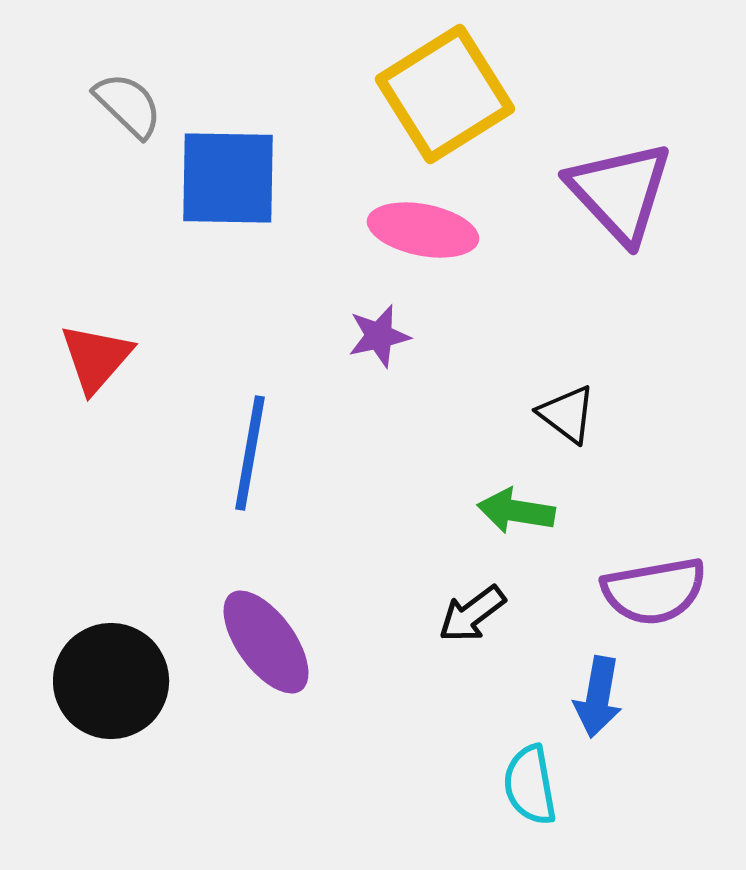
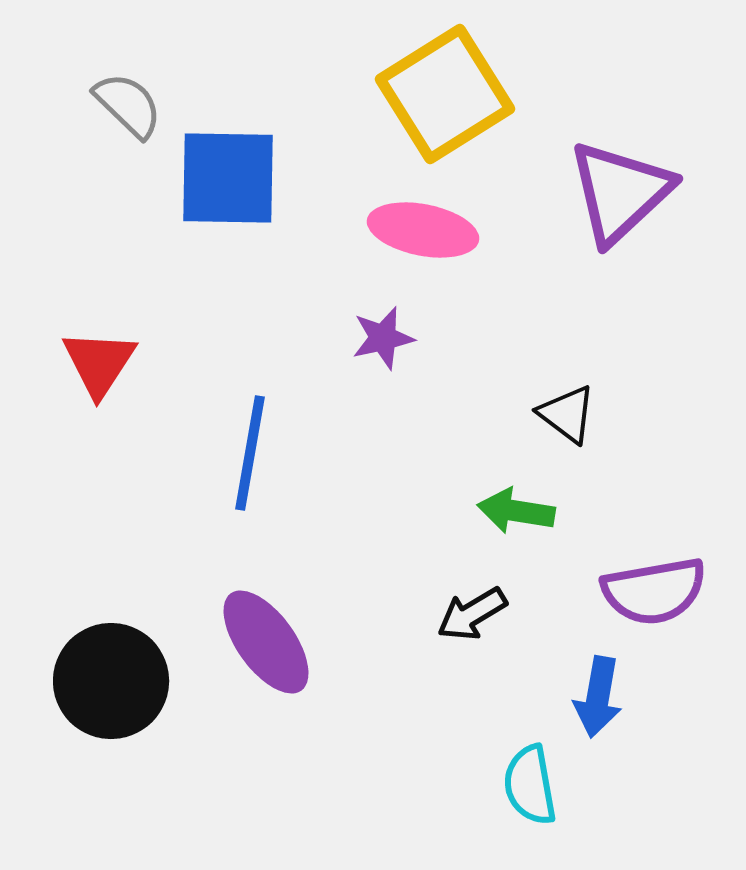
purple triangle: rotated 30 degrees clockwise
purple star: moved 4 px right, 2 px down
red triangle: moved 3 px right, 5 px down; rotated 8 degrees counterclockwise
black arrow: rotated 6 degrees clockwise
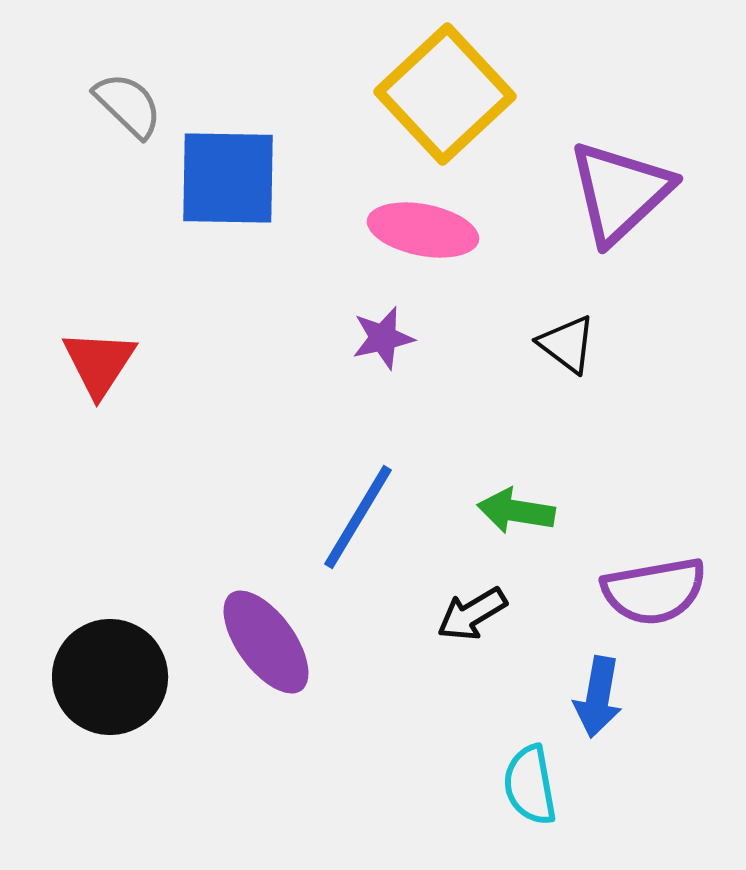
yellow square: rotated 11 degrees counterclockwise
black triangle: moved 70 px up
blue line: moved 108 px right, 64 px down; rotated 21 degrees clockwise
black circle: moved 1 px left, 4 px up
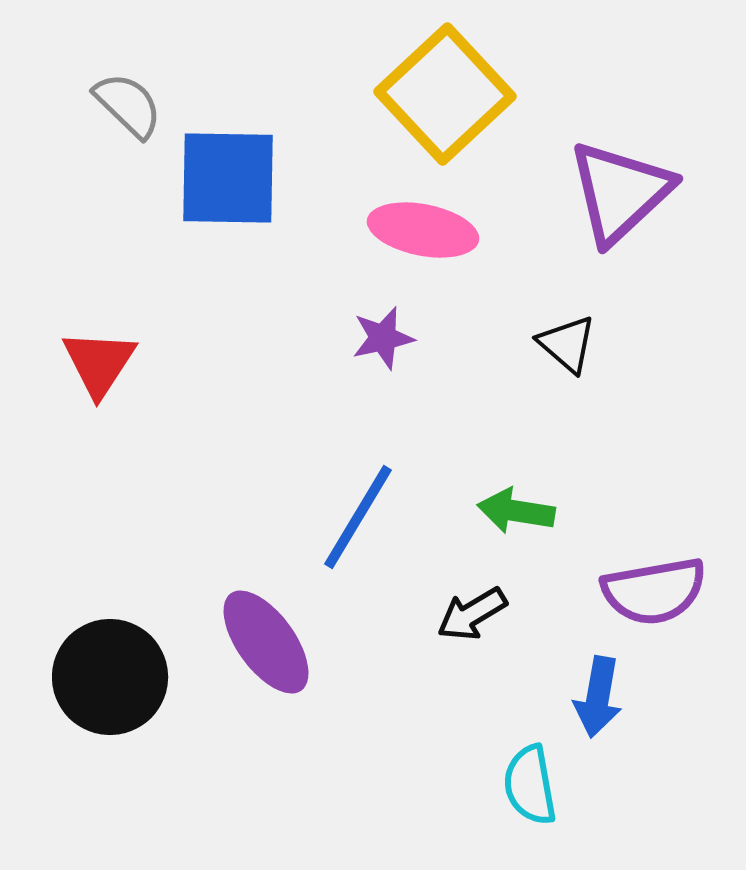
black triangle: rotated 4 degrees clockwise
